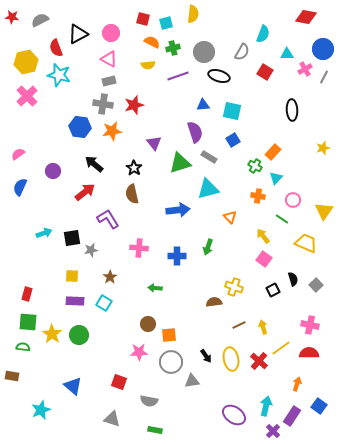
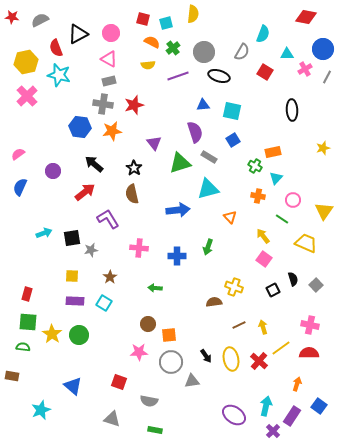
green cross at (173, 48): rotated 24 degrees counterclockwise
gray line at (324, 77): moved 3 px right
orange rectangle at (273, 152): rotated 35 degrees clockwise
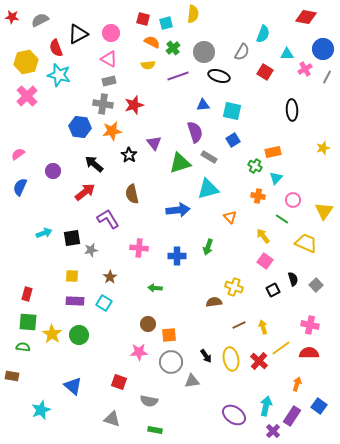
black star at (134, 168): moved 5 px left, 13 px up
pink square at (264, 259): moved 1 px right, 2 px down
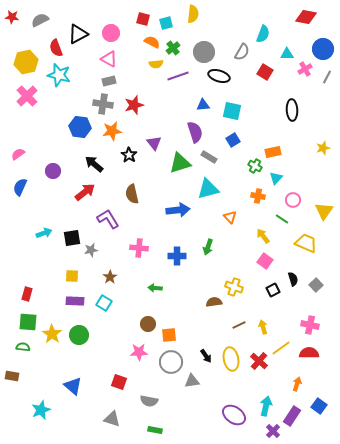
yellow semicircle at (148, 65): moved 8 px right, 1 px up
